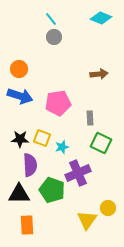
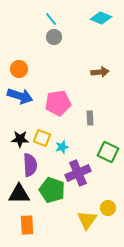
brown arrow: moved 1 px right, 2 px up
green square: moved 7 px right, 9 px down
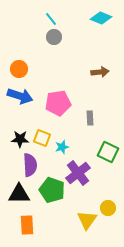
purple cross: rotated 15 degrees counterclockwise
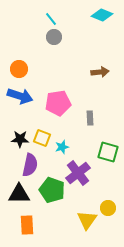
cyan diamond: moved 1 px right, 3 px up
green square: rotated 10 degrees counterclockwise
purple semicircle: rotated 15 degrees clockwise
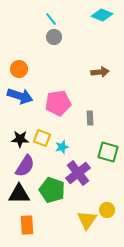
purple semicircle: moved 5 px left, 1 px down; rotated 20 degrees clockwise
yellow circle: moved 1 px left, 2 px down
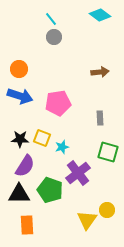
cyan diamond: moved 2 px left; rotated 15 degrees clockwise
gray rectangle: moved 10 px right
green pentagon: moved 2 px left
